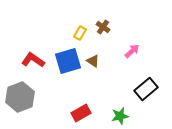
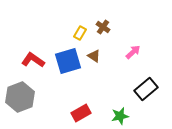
pink arrow: moved 1 px right, 1 px down
brown triangle: moved 1 px right, 5 px up
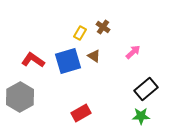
gray hexagon: rotated 8 degrees counterclockwise
green star: moved 21 px right; rotated 12 degrees clockwise
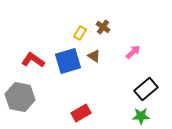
gray hexagon: rotated 20 degrees counterclockwise
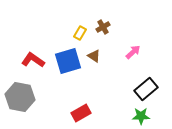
brown cross: rotated 24 degrees clockwise
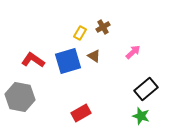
green star: rotated 18 degrees clockwise
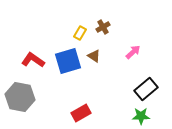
green star: rotated 18 degrees counterclockwise
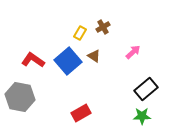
blue square: rotated 24 degrees counterclockwise
green star: moved 1 px right
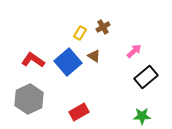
pink arrow: moved 1 px right, 1 px up
blue square: moved 1 px down
black rectangle: moved 12 px up
gray hexagon: moved 9 px right, 2 px down; rotated 24 degrees clockwise
red rectangle: moved 2 px left, 1 px up
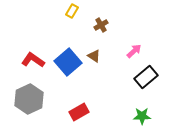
brown cross: moved 2 px left, 2 px up
yellow rectangle: moved 8 px left, 22 px up
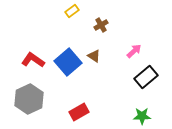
yellow rectangle: rotated 24 degrees clockwise
